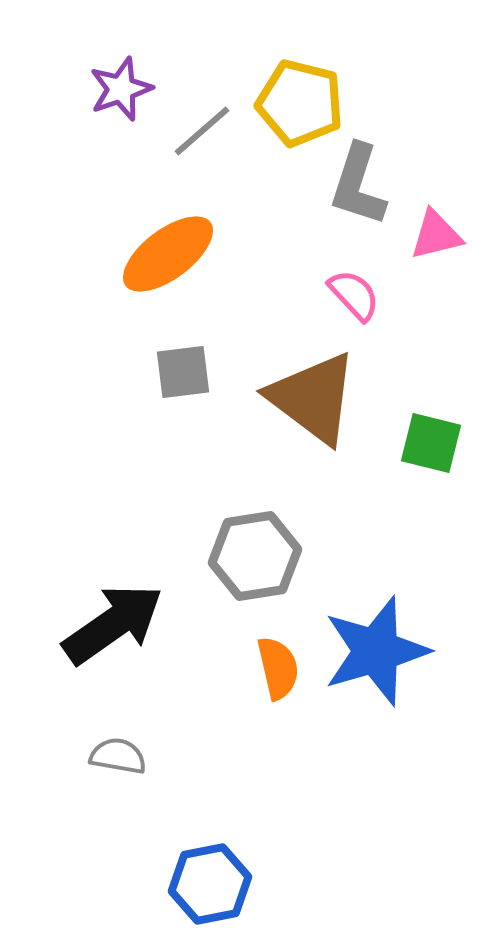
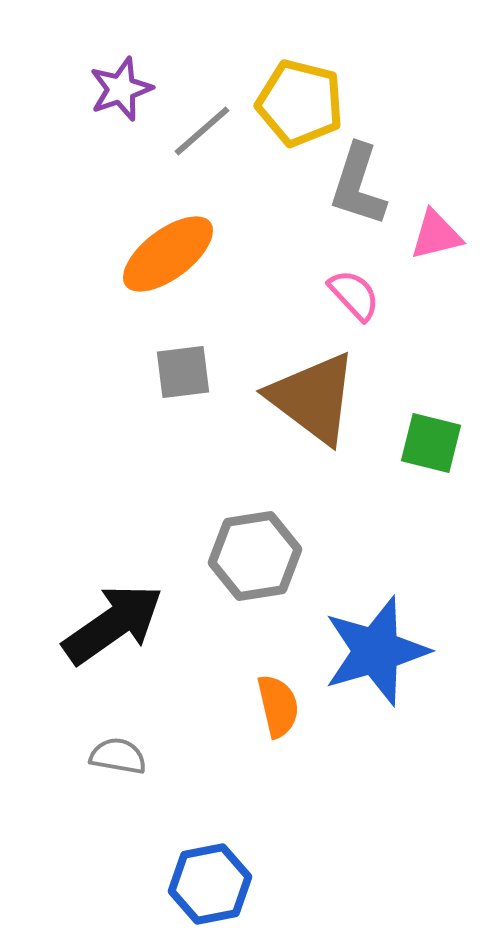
orange semicircle: moved 38 px down
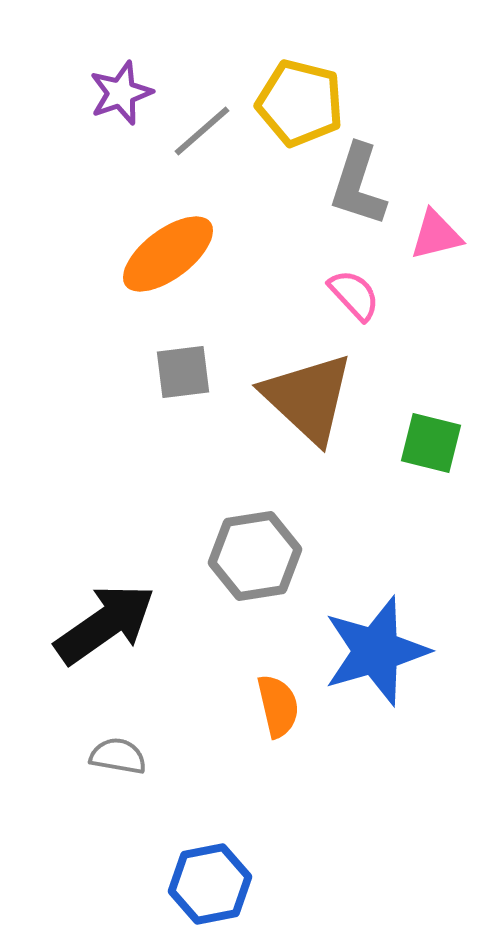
purple star: moved 4 px down
brown triangle: moved 5 px left; rotated 6 degrees clockwise
black arrow: moved 8 px left
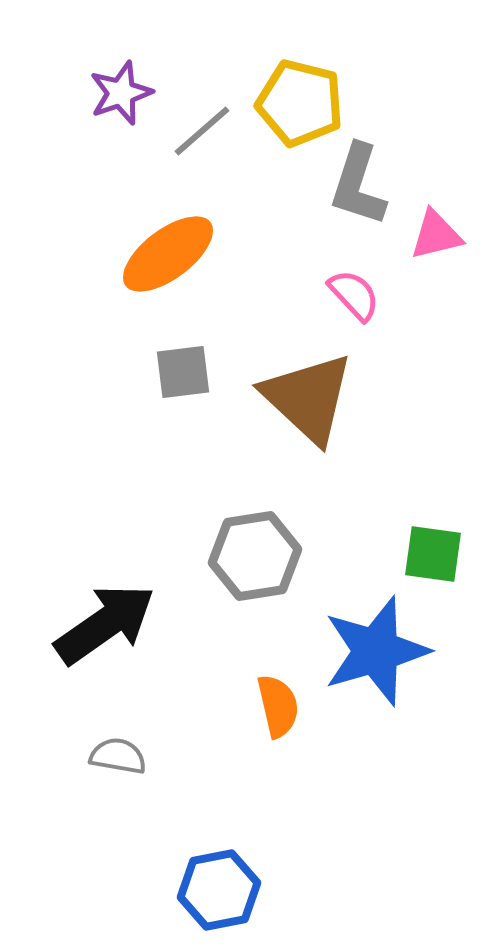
green square: moved 2 px right, 111 px down; rotated 6 degrees counterclockwise
blue hexagon: moved 9 px right, 6 px down
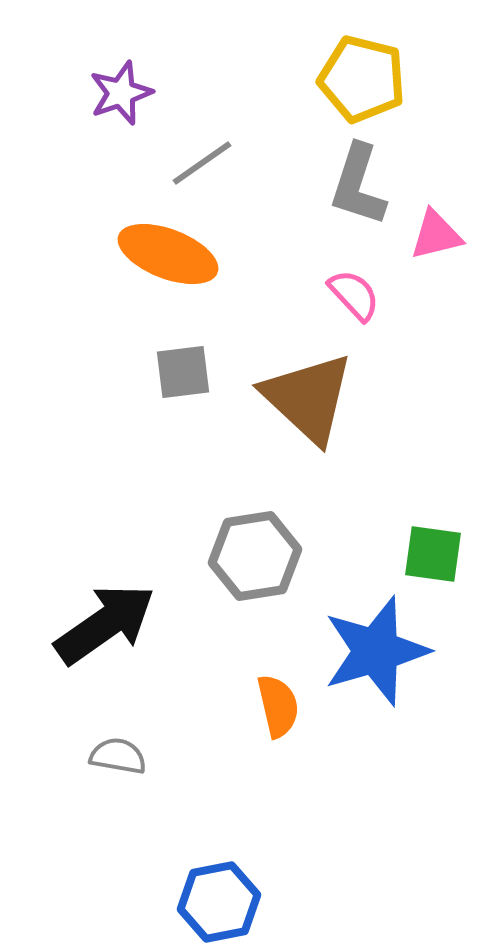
yellow pentagon: moved 62 px right, 24 px up
gray line: moved 32 px down; rotated 6 degrees clockwise
orange ellipse: rotated 58 degrees clockwise
blue hexagon: moved 12 px down
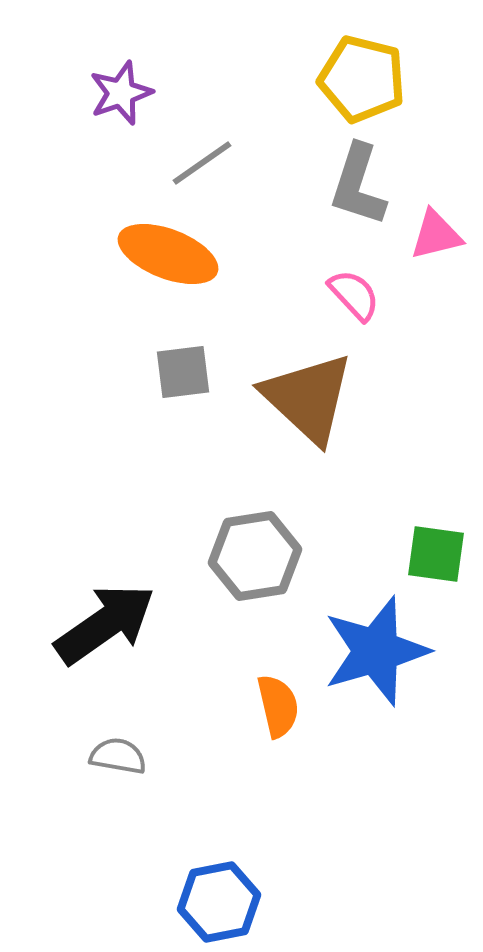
green square: moved 3 px right
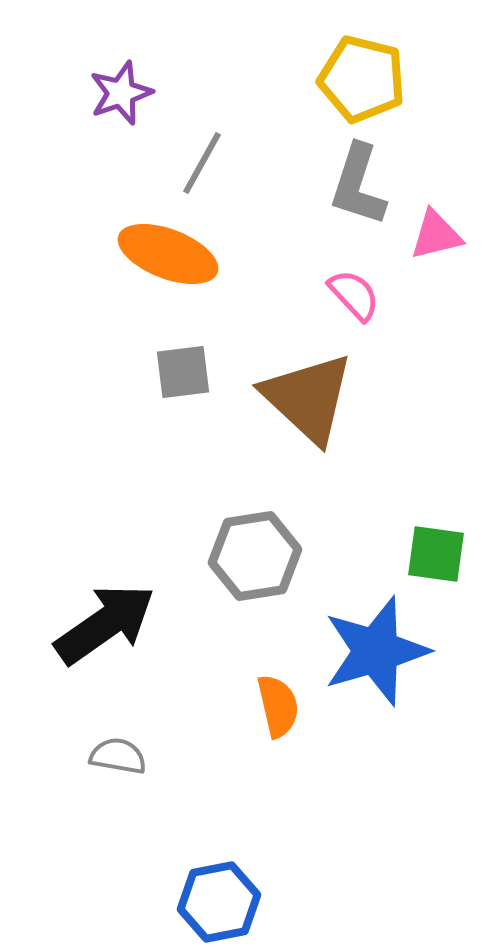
gray line: rotated 26 degrees counterclockwise
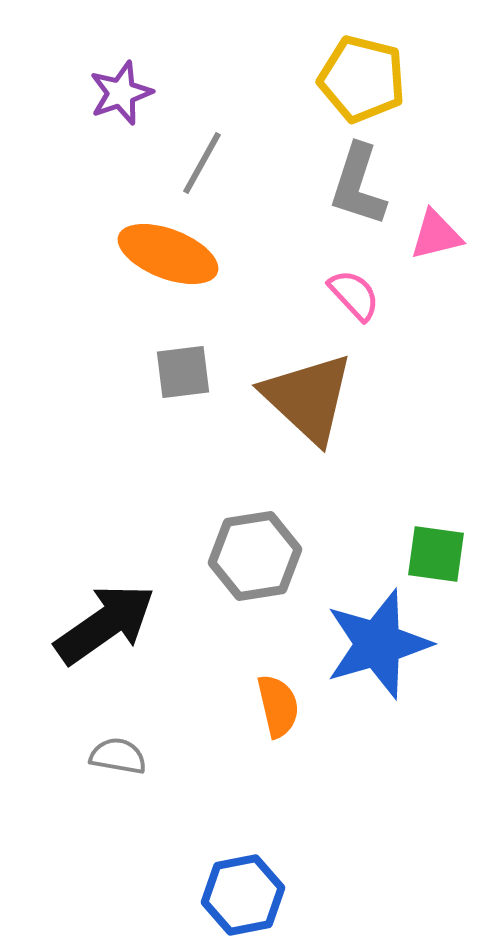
blue star: moved 2 px right, 7 px up
blue hexagon: moved 24 px right, 7 px up
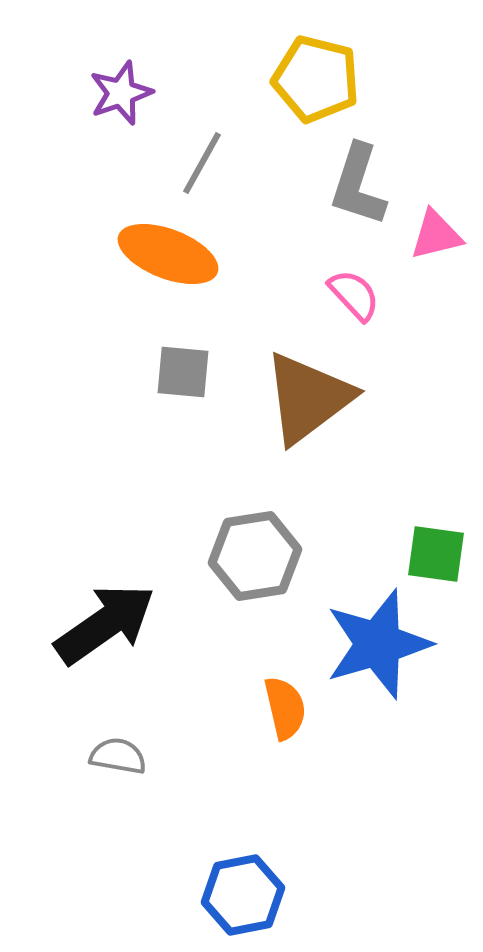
yellow pentagon: moved 46 px left
gray square: rotated 12 degrees clockwise
brown triangle: rotated 40 degrees clockwise
orange semicircle: moved 7 px right, 2 px down
